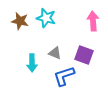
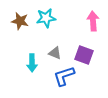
cyan star: rotated 24 degrees counterclockwise
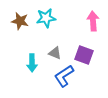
blue L-shape: rotated 15 degrees counterclockwise
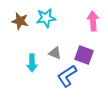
blue L-shape: moved 3 px right
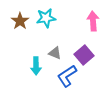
brown star: rotated 24 degrees clockwise
purple square: rotated 30 degrees clockwise
cyan arrow: moved 4 px right, 3 px down
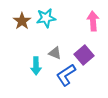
brown star: moved 2 px right
blue L-shape: moved 1 px left, 1 px up
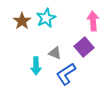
cyan star: rotated 18 degrees counterclockwise
purple square: moved 8 px up
blue L-shape: moved 1 px up
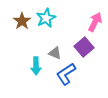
pink arrow: moved 2 px right, 1 px down; rotated 30 degrees clockwise
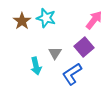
cyan star: rotated 30 degrees counterclockwise
pink arrow: moved 1 px left, 2 px up; rotated 12 degrees clockwise
gray triangle: rotated 40 degrees clockwise
cyan arrow: rotated 12 degrees counterclockwise
blue L-shape: moved 6 px right
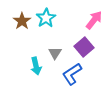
cyan star: rotated 24 degrees clockwise
